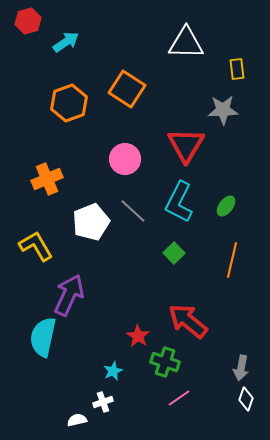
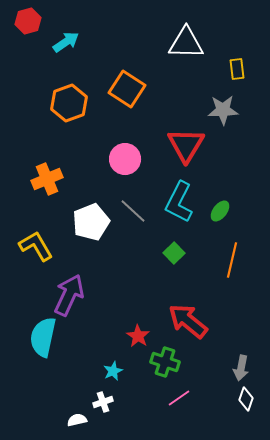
green ellipse: moved 6 px left, 5 px down
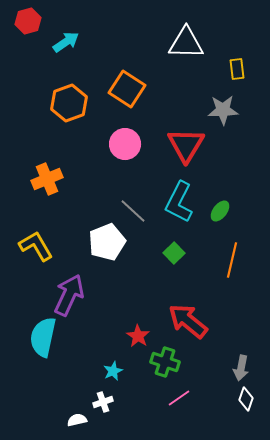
pink circle: moved 15 px up
white pentagon: moved 16 px right, 20 px down
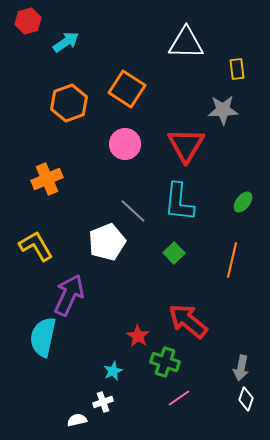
cyan L-shape: rotated 21 degrees counterclockwise
green ellipse: moved 23 px right, 9 px up
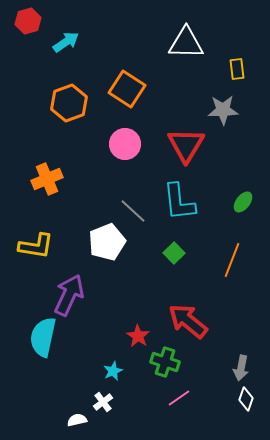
cyan L-shape: rotated 12 degrees counterclockwise
yellow L-shape: rotated 129 degrees clockwise
orange line: rotated 8 degrees clockwise
white cross: rotated 18 degrees counterclockwise
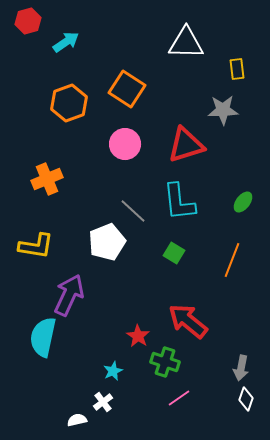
red triangle: rotated 42 degrees clockwise
green square: rotated 15 degrees counterclockwise
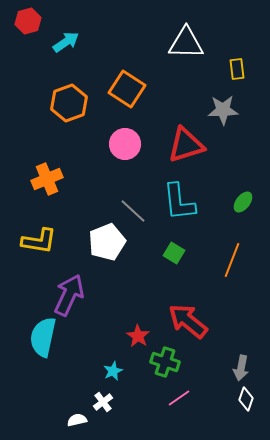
yellow L-shape: moved 3 px right, 5 px up
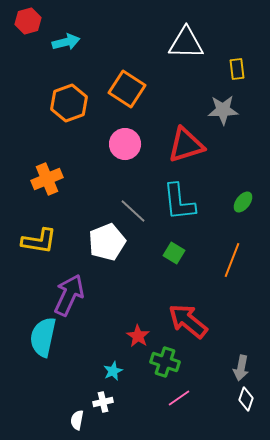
cyan arrow: rotated 20 degrees clockwise
white cross: rotated 24 degrees clockwise
white semicircle: rotated 66 degrees counterclockwise
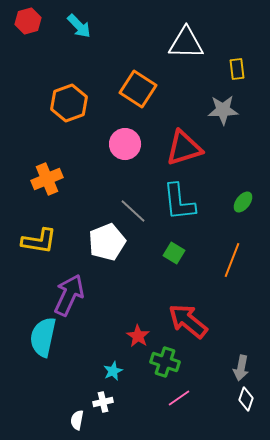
cyan arrow: moved 13 px right, 16 px up; rotated 60 degrees clockwise
orange square: moved 11 px right
red triangle: moved 2 px left, 3 px down
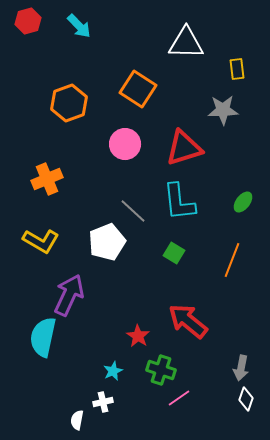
yellow L-shape: moved 2 px right; rotated 21 degrees clockwise
green cross: moved 4 px left, 8 px down
